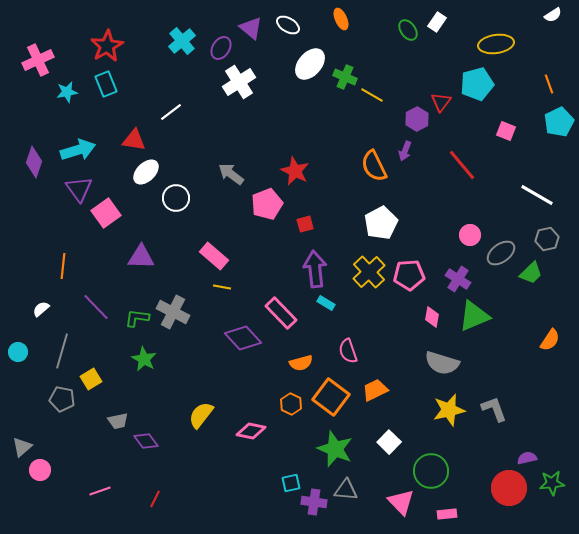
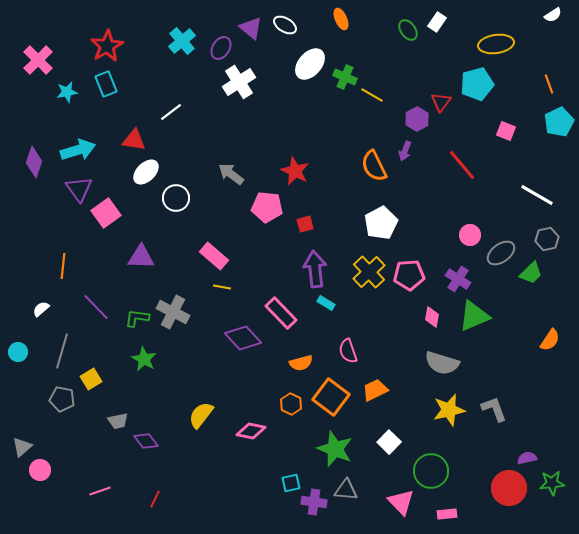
white ellipse at (288, 25): moved 3 px left
pink cross at (38, 60): rotated 20 degrees counterclockwise
pink pentagon at (267, 204): moved 3 px down; rotated 28 degrees clockwise
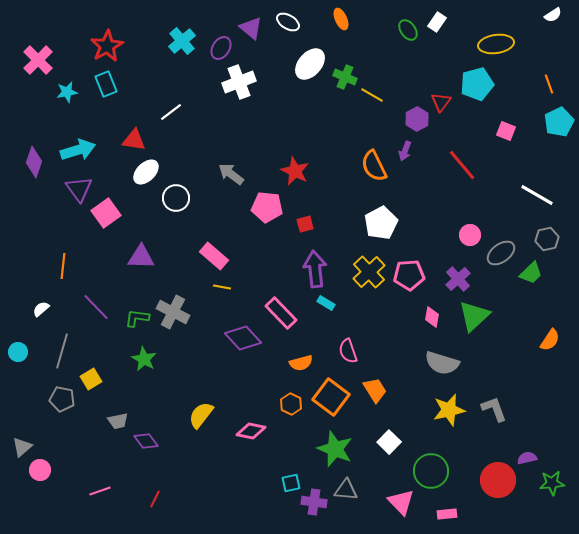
white ellipse at (285, 25): moved 3 px right, 3 px up
white cross at (239, 82): rotated 12 degrees clockwise
purple cross at (458, 279): rotated 15 degrees clockwise
green triangle at (474, 316): rotated 20 degrees counterclockwise
orange trapezoid at (375, 390): rotated 84 degrees clockwise
red circle at (509, 488): moved 11 px left, 8 px up
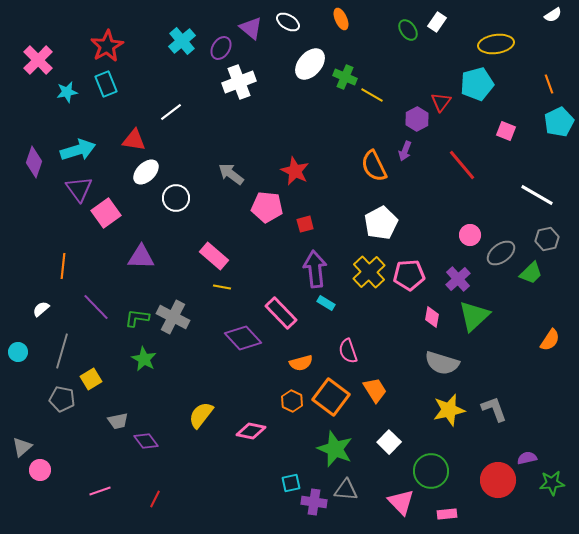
gray cross at (173, 312): moved 5 px down
orange hexagon at (291, 404): moved 1 px right, 3 px up
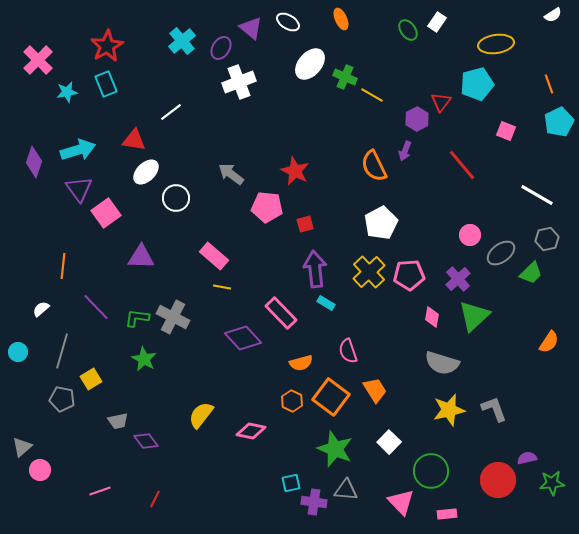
orange semicircle at (550, 340): moved 1 px left, 2 px down
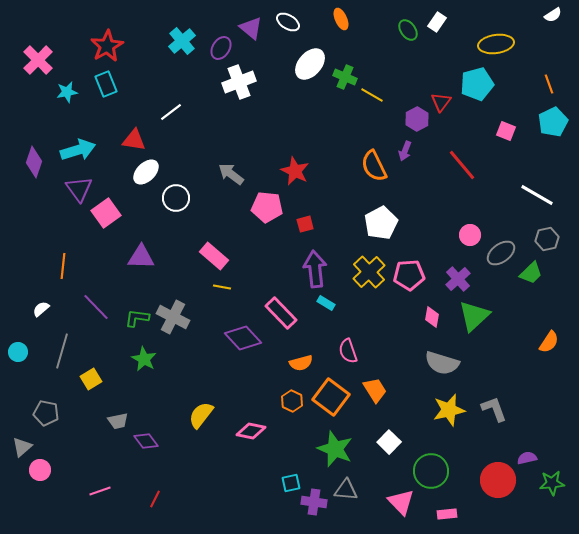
cyan pentagon at (559, 122): moved 6 px left
gray pentagon at (62, 399): moved 16 px left, 14 px down
